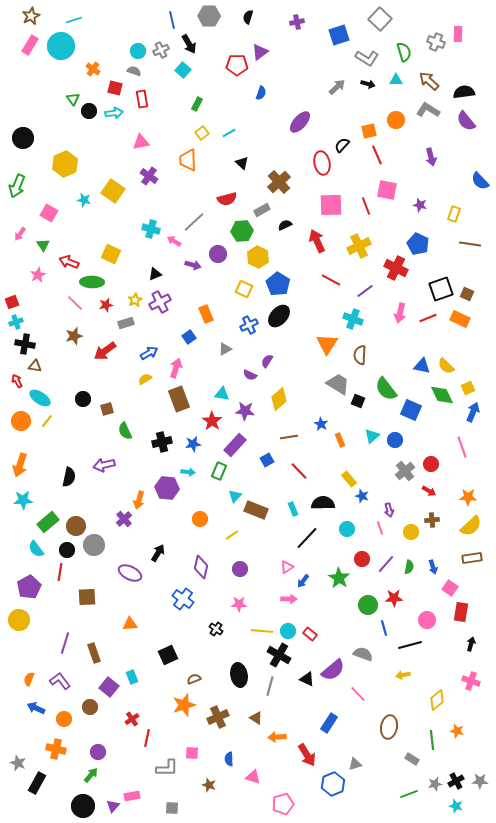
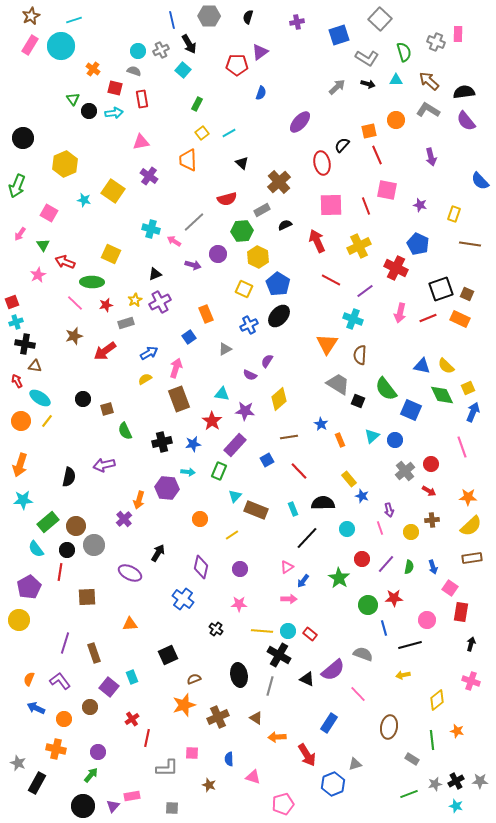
red arrow at (69, 262): moved 4 px left
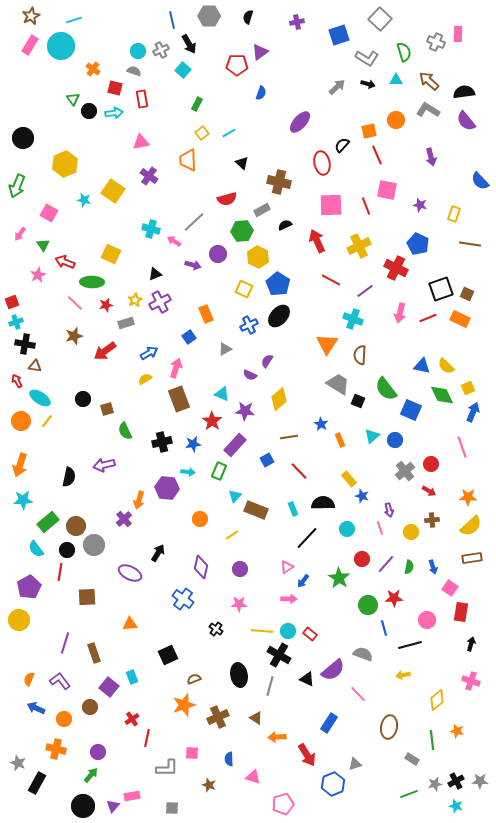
brown cross at (279, 182): rotated 35 degrees counterclockwise
cyan triangle at (222, 394): rotated 14 degrees clockwise
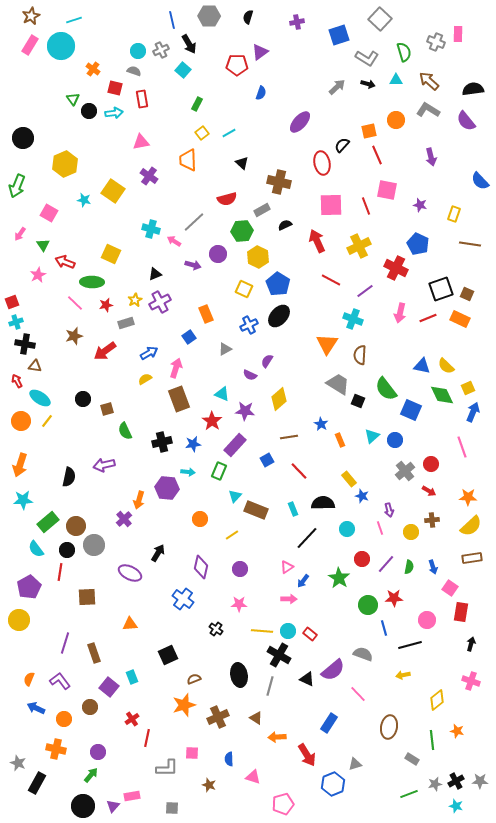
black semicircle at (464, 92): moved 9 px right, 3 px up
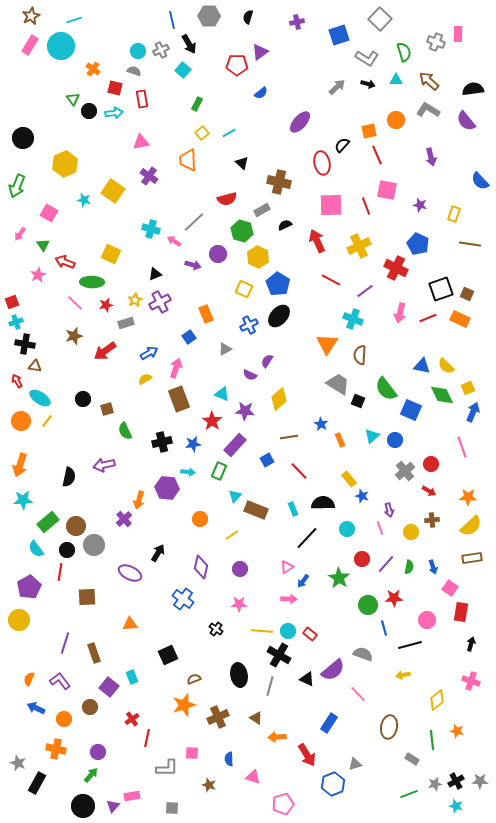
blue semicircle at (261, 93): rotated 32 degrees clockwise
green hexagon at (242, 231): rotated 20 degrees clockwise
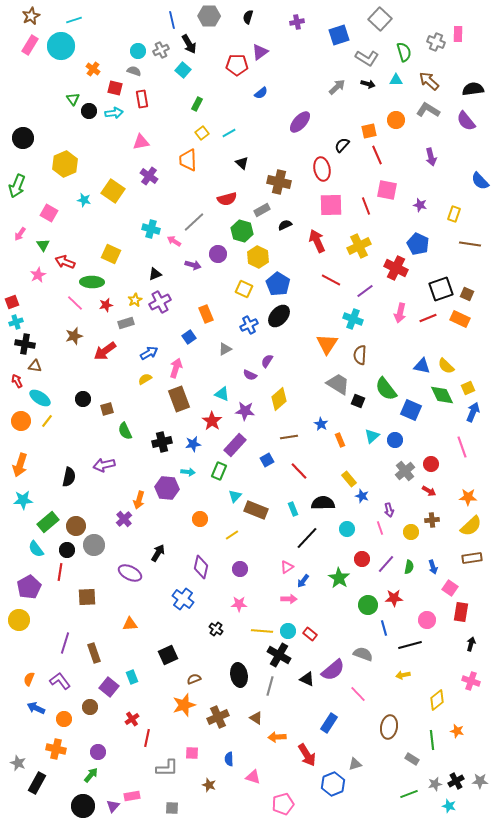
red ellipse at (322, 163): moved 6 px down
cyan star at (456, 806): moved 7 px left
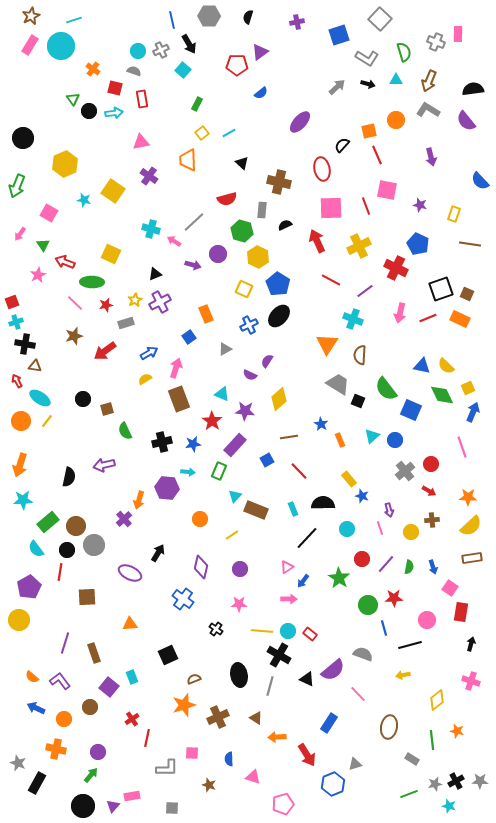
brown arrow at (429, 81): rotated 110 degrees counterclockwise
pink square at (331, 205): moved 3 px down
gray rectangle at (262, 210): rotated 56 degrees counterclockwise
orange semicircle at (29, 679): moved 3 px right, 2 px up; rotated 72 degrees counterclockwise
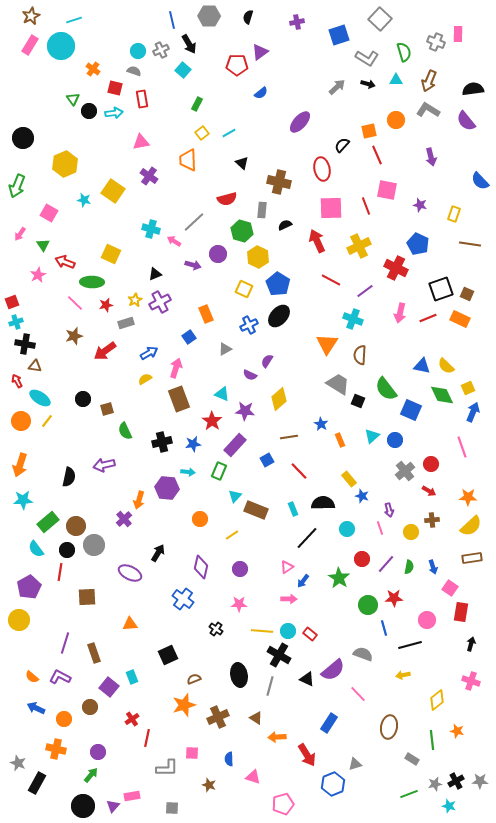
purple L-shape at (60, 681): moved 4 px up; rotated 25 degrees counterclockwise
